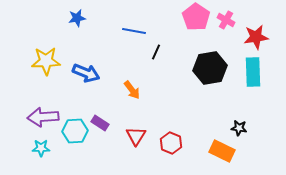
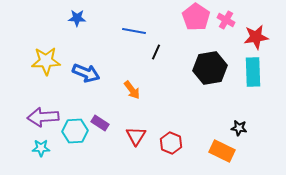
blue star: rotated 12 degrees clockwise
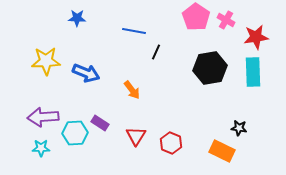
cyan hexagon: moved 2 px down
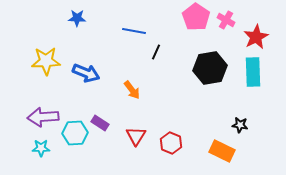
red star: rotated 20 degrees counterclockwise
black star: moved 1 px right, 3 px up
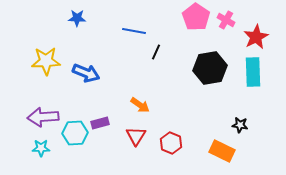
orange arrow: moved 8 px right, 15 px down; rotated 18 degrees counterclockwise
purple rectangle: rotated 48 degrees counterclockwise
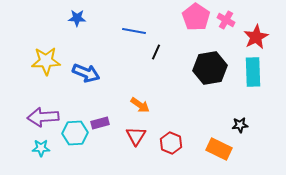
black star: rotated 14 degrees counterclockwise
orange rectangle: moved 3 px left, 2 px up
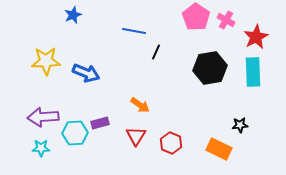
blue star: moved 4 px left, 3 px up; rotated 24 degrees counterclockwise
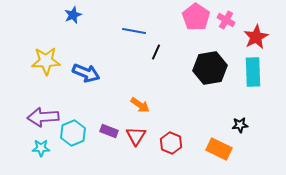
purple rectangle: moved 9 px right, 8 px down; rotated 36 degrees clockwise
cyan hexagon: moved 2 px left; rotated 20 degrees counterclockwise
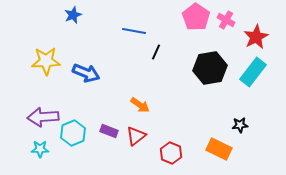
cyan rectangle: rotated 40 degrees clockwise
red triangle: rotated 20 degrees clockwise
red hexagon: moved 10 px down
cyan star: moved 1 px left, 1 px down
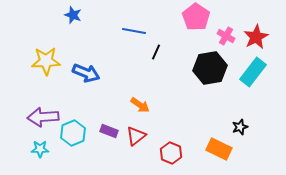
blue star: rotated 30 degrees counterclockwise
pink cross: moved 16 px down
black star: moved 2 px down; rotated 14 degrees counterclockwise
